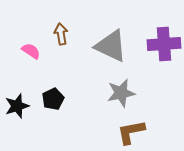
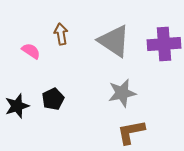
gray triangle: moved 3 px right, 5 px up; rotated 9 degrees clockwise
gray star: moved 1 px right
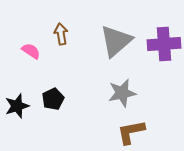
gray triangle: moved 2 px right; rotated 45 degrees clockwise
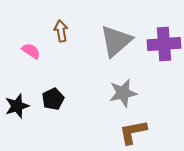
brown arrow: moved 3 px up
gray star: moved 1 px right
brown L-shape: moved 2 px right
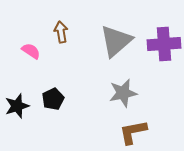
brown arrow: moved 1 px down
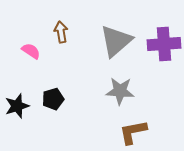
gray star: moved 3 px left, 2 px up; rotated 16 degrees clockwise
black pentagon: rotated 10 degrees clockwise
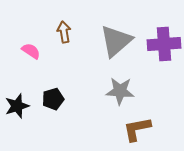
brown arrow: moved 3 px right
brown L-shape: moved 4 px right, 3 px up
